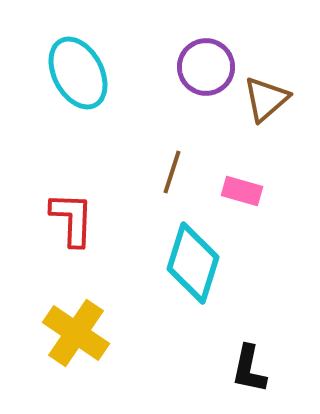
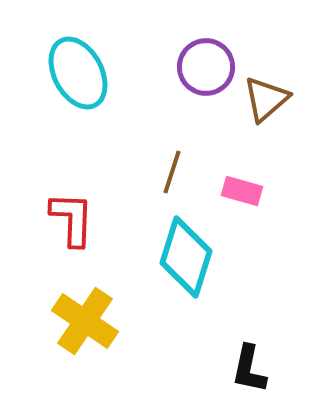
cyan diamond: moved 7 px left, 6 px up
yellow cross: moved 9 px right, 12 px up
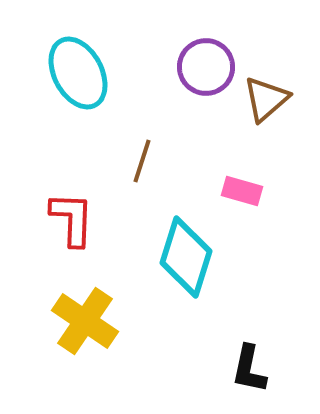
brown line: moved 30 px left, 11 px up
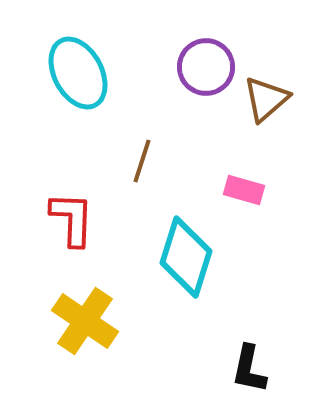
pink rectangle: moved 2 px right, 1 px up
